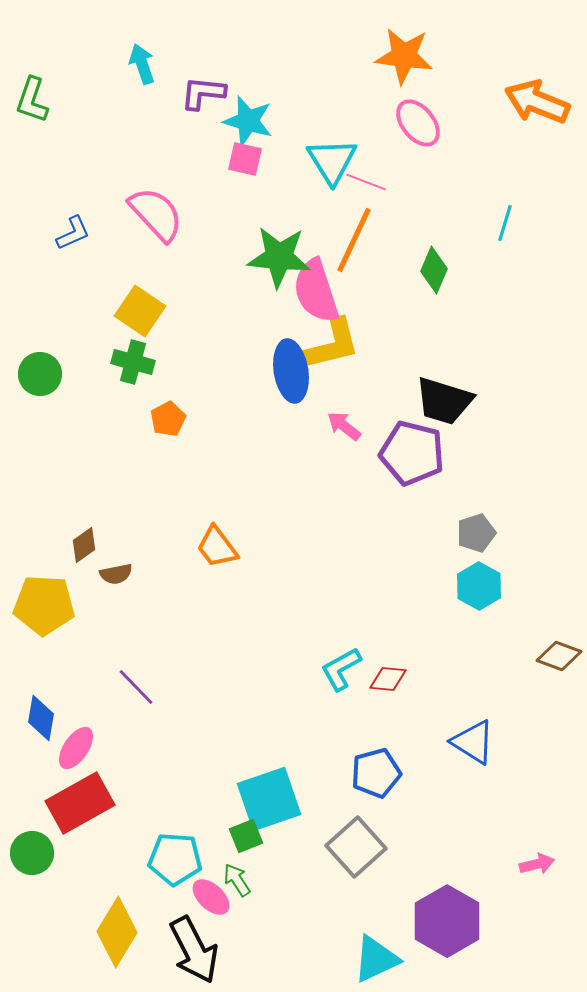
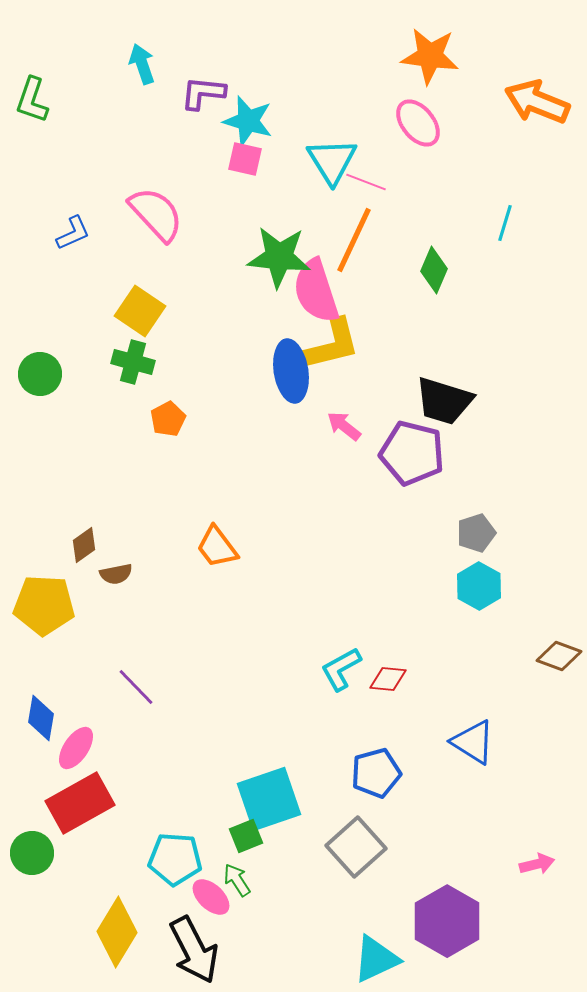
orange star at (404, 56): moved 26 px right
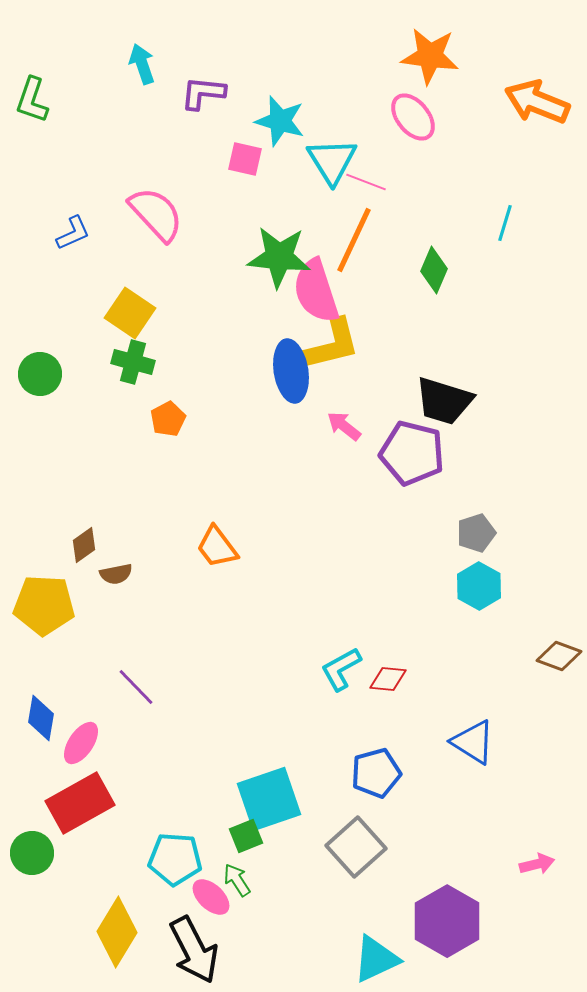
cyan star at (248, 121): moved 32 px right
pink ellipse at (418, 123): moved 5 px left, 6 px up
yellow square at (140, 311): moved 10 px left, 2 px down
pink ellipse at (76, 748): moved 5 px right, 5 px up
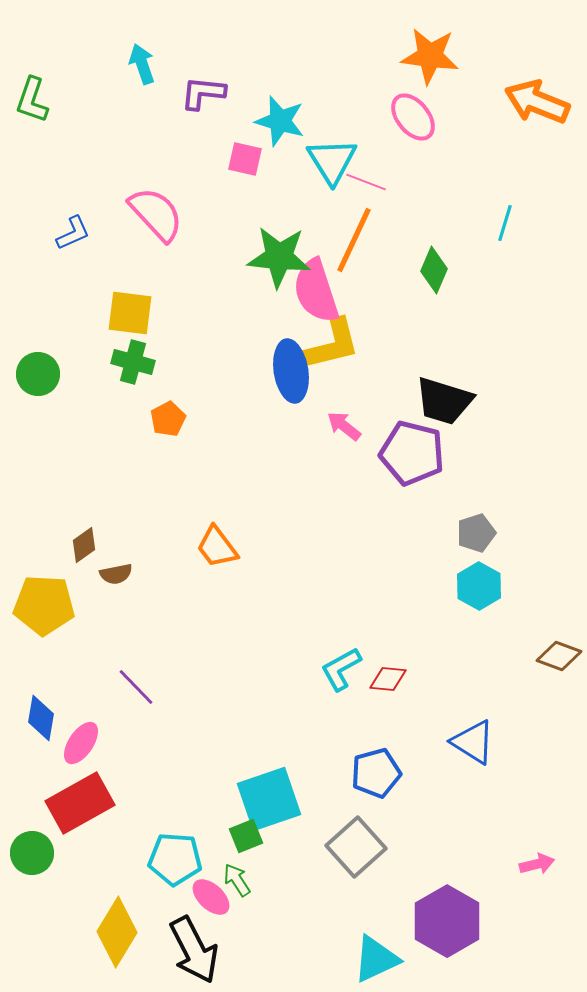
yellow square at (130, 313): rotated 27 degrees counterclockwise
green circle at (40, 374): moved 2 px left
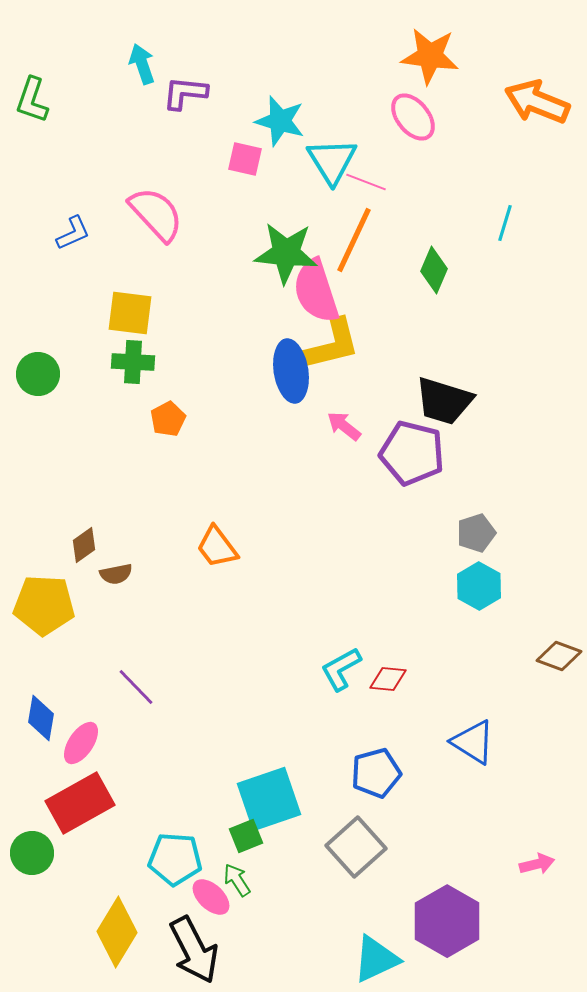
purple L-shape at (203, 93): moved 18 px left
green star at (279, 257): moved 7 px right, 4 px up
green cross at (133, 362): rotated 12 degrees counterclockwise
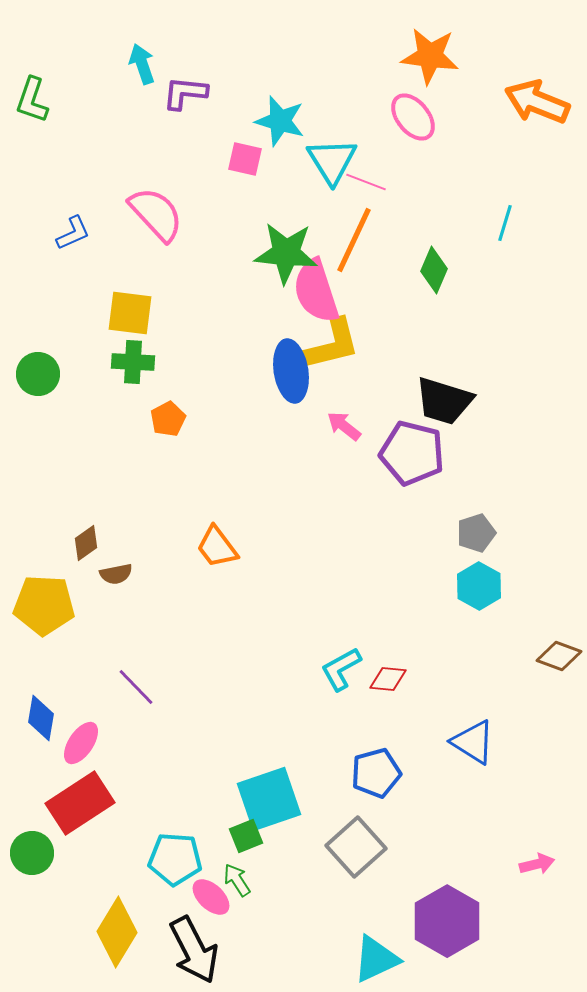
brown diamond at (84, 545): moved 2 px right, 2 px up
red rectangle at (80, 803): rotated 4 degrees counterclockwise
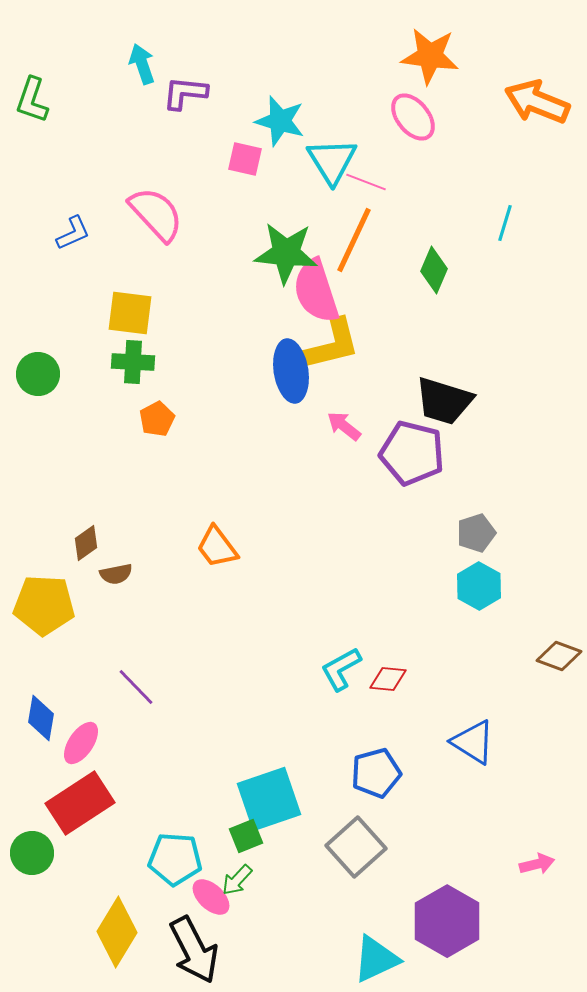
orange pentagon at (168, 419): moved 11 px left
green arrow at (237, 880): rotated 104 degrees counterclockwise
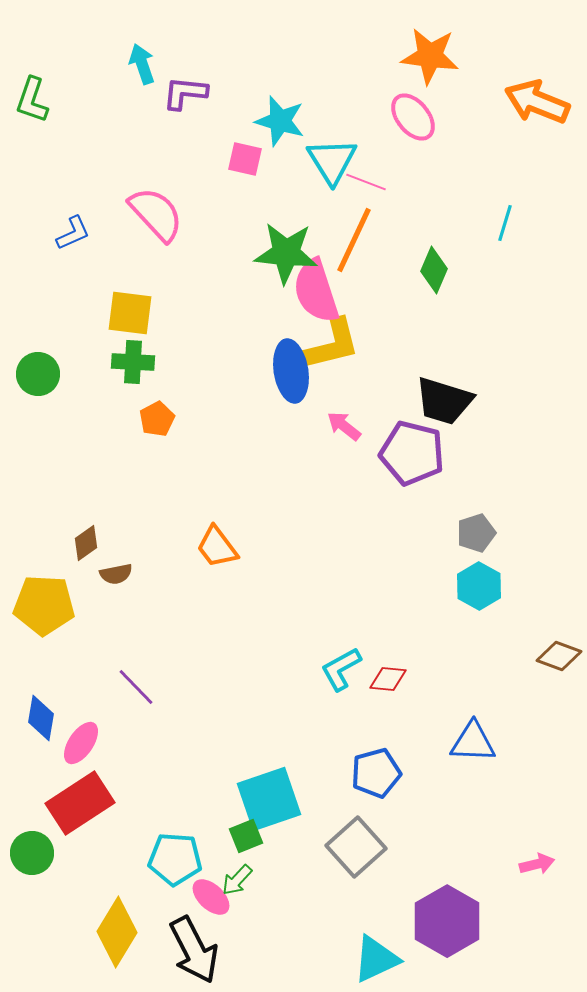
blue triangle at (473, 742): rotated 30 degrees counterclockwise
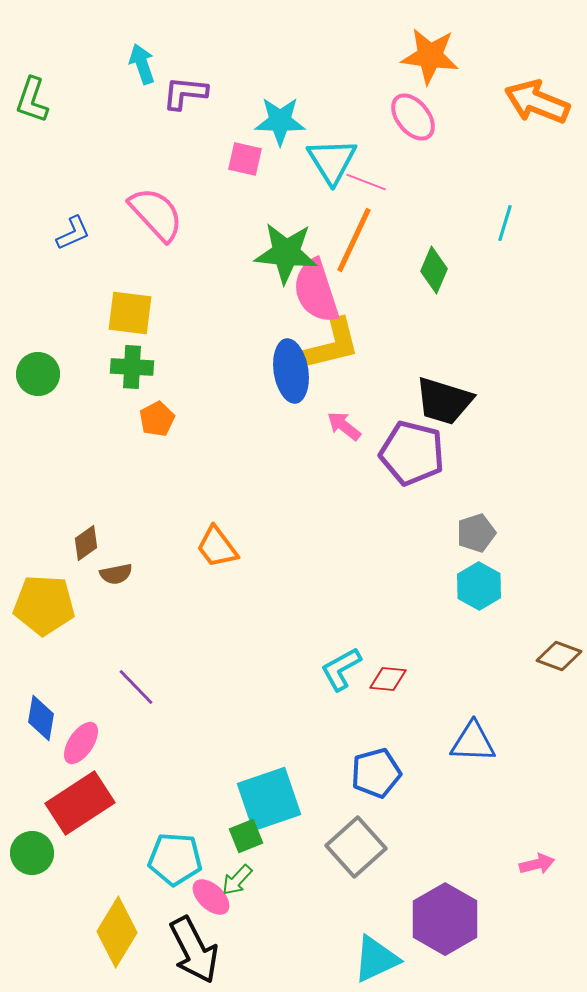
cyan star at (280, 121): rotated 15 degrees counterclockwise
green cross at (133, 362): moved 1 px left, 5 px down
purple hexagon at (447, 921): moved 2 px left, 2 px up
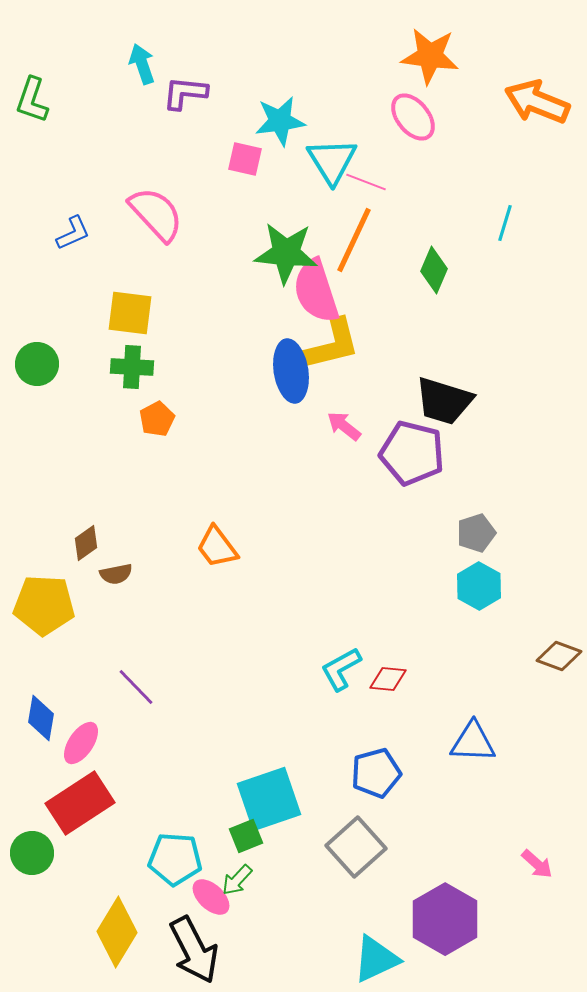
cyan star at (280, 121): rotated 9 degrees counterclockwise
green circle at (38, 374): moved 1 px left, 10 px up
pink arrow at (537, 864): rotated 56 degrees clockwise
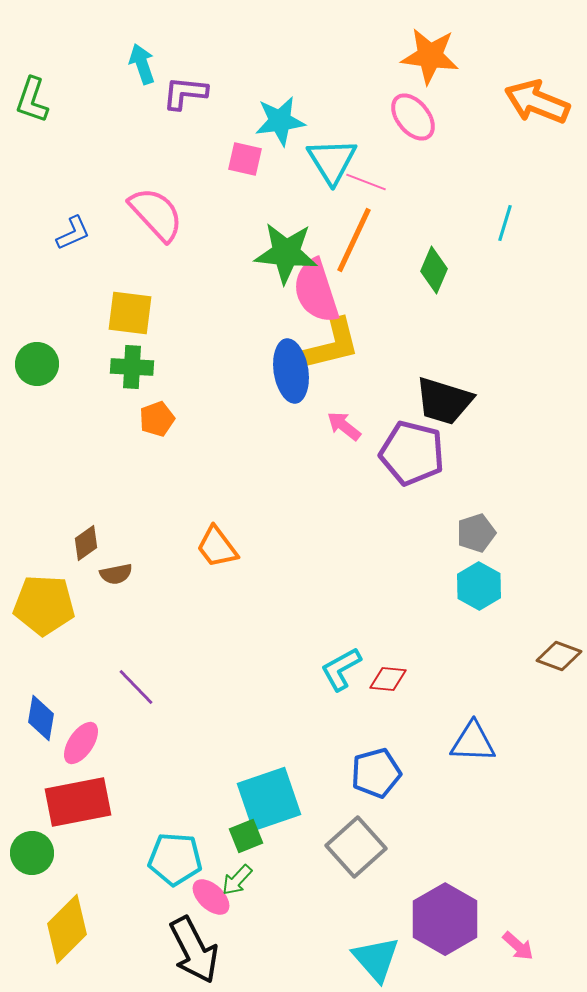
orange pentagon at (157, 419): rotated 8 degrees clockwise
red rectangle at (80, 803): moved 2 px left, 1 px up; rotated 22 degrees clockwise
pink arrow at (537, 864): moved 19 px left, 82 px down
yellow diamond at (117, 932): moved 50 px left, 3 px up; rotated 14 degrees clockwise
cyan triangle at (376, 959): rotated 46 degrees counterclockwise
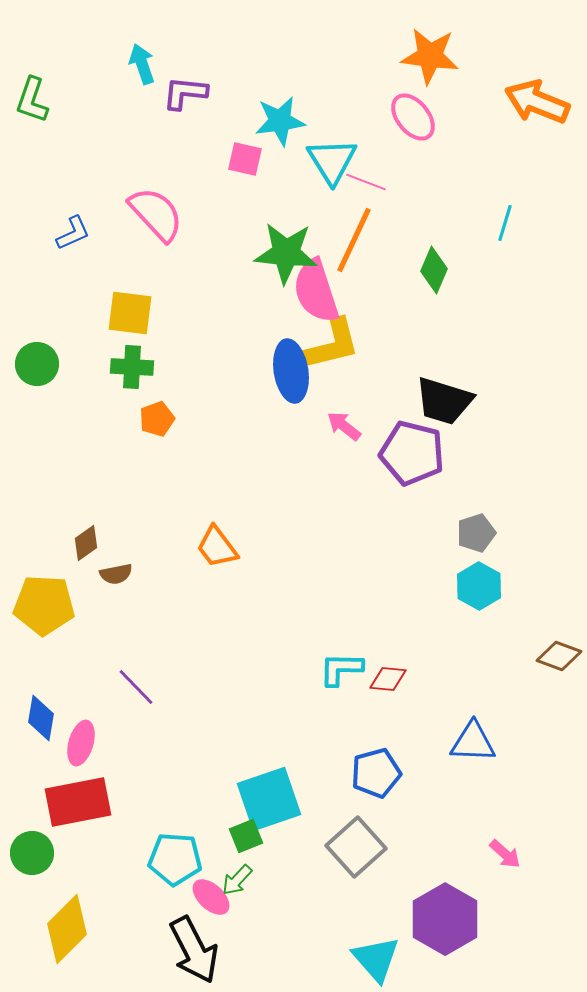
cyan L-shape at (341, 669): rotated 30 degrees clockwise
pink ellipse at (81, 743): rotated 18 degrees counterclockwise
pink arrow at (518, 946): moved 13 px left, 92 px up
